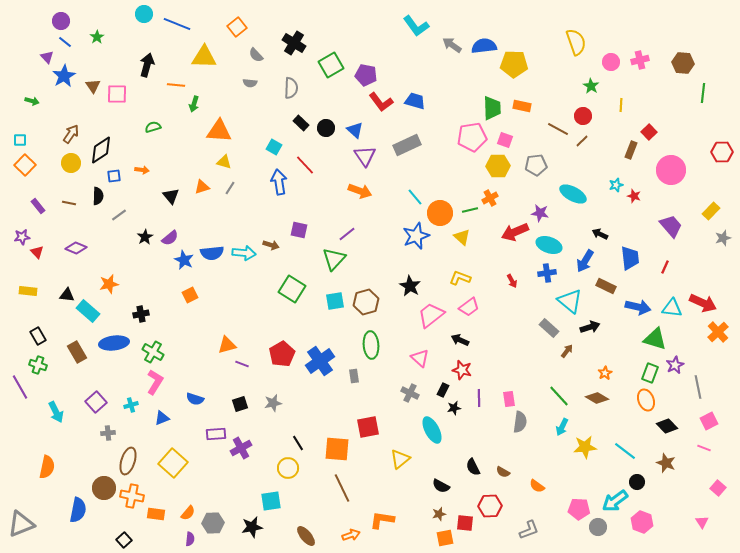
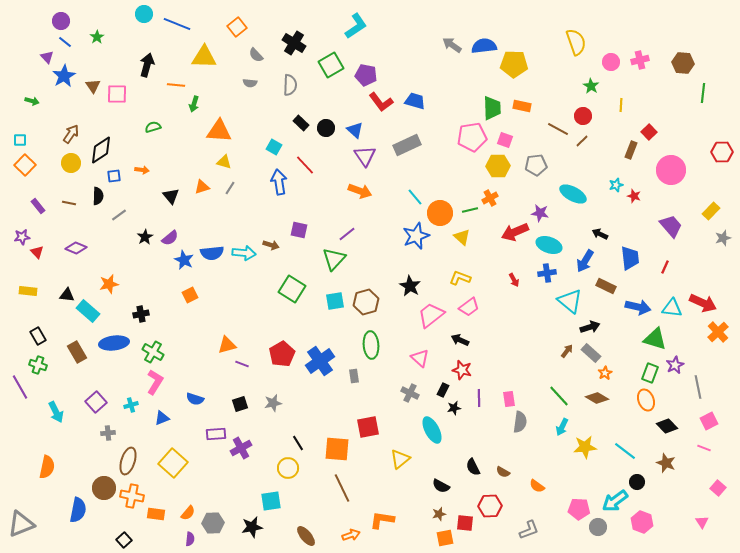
cyan L-shape at (416, 26): moved 60 px left; rotated 88 degrees counterclockwise
gray semicircle at (291, 88): moved 1 px left, 3 px up
red arrow at (512, 281): moved 2 px right, 1 px up
gray rectangle at (549, 328): moved 42 px right, 25 px down
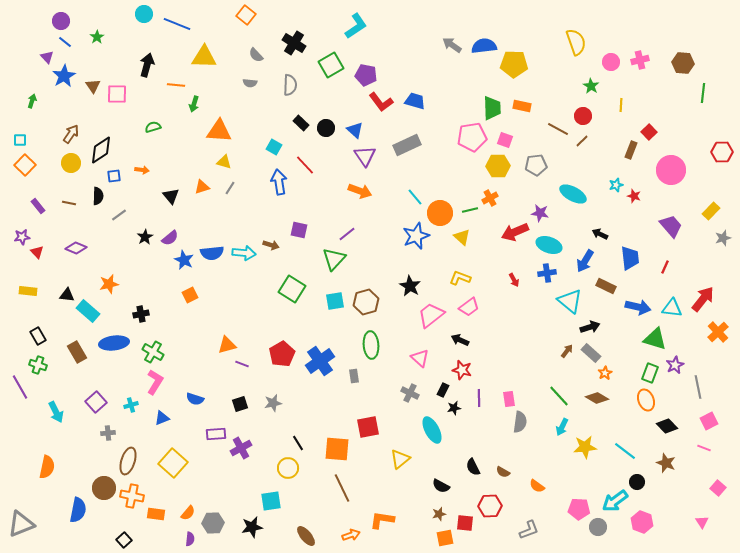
orange square at (237, 27): moved 9 px right, 12 px up; rotated 12 degrees counterclockwise
green arrow at (32, 101): rotated 88 degrees counterclockwise
red arrow at (703, 303): moved 4 px up; rotated 76 degrees counterclockwise
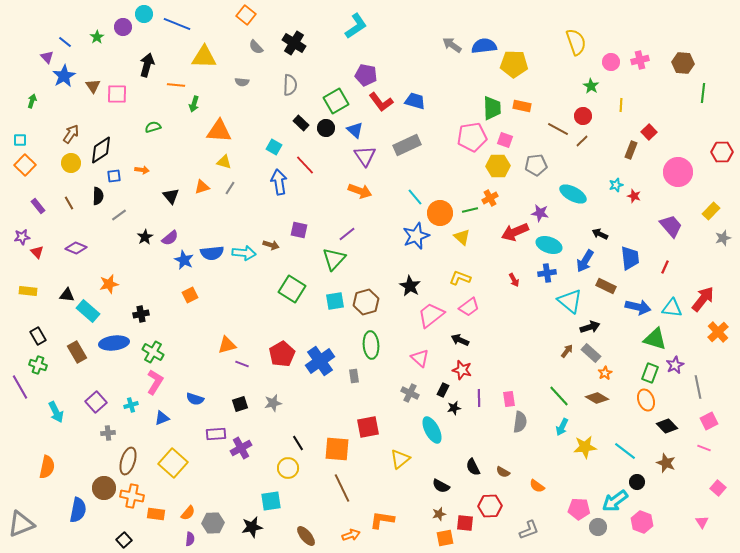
purple circle at (61, 21): moved 62 px right, 6 px down
gray semicircle at (256, 55): moved 8 px up
green square at (331, 65): moved 5 px right, 36 px down
gray semicircle at (250, 83): moved 8 px left, 1 px up
pink circle at (671, 170): moved 7 px right, 2 px down
brown line at (69, 203): rotated 48 degrees clockwise
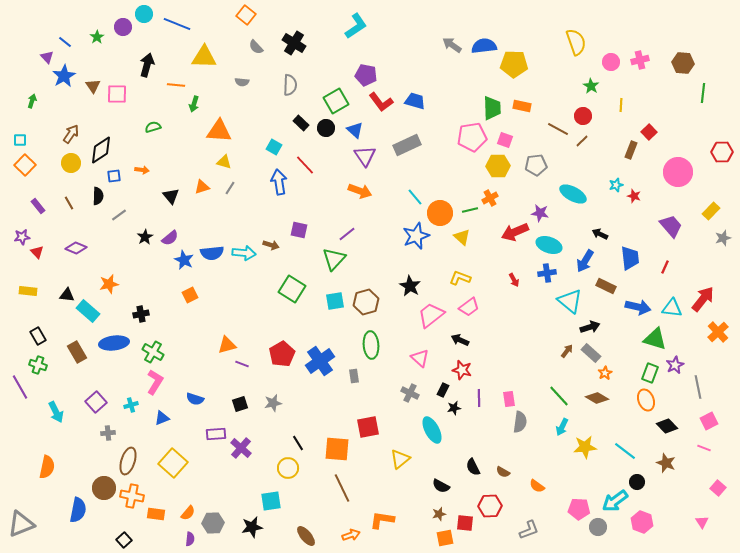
purple cross at (241, 448): rotated 20 degrees counterclockwise
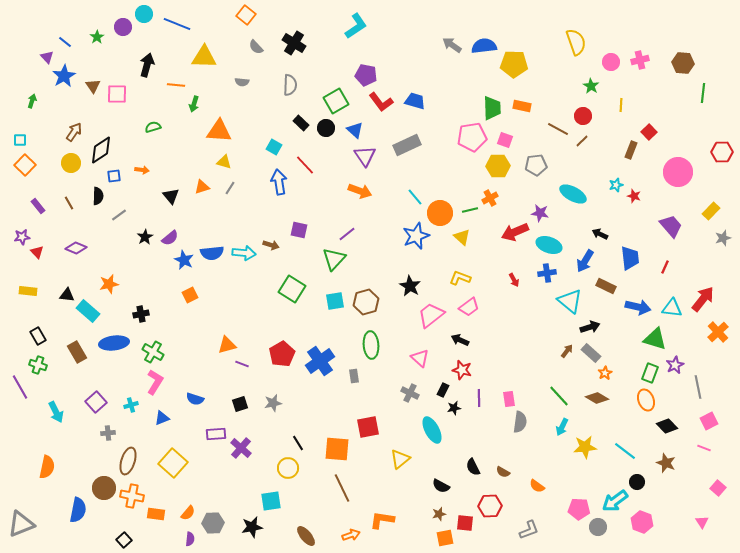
brown arrow at (71, 134): moved 3 px right, 2 px up
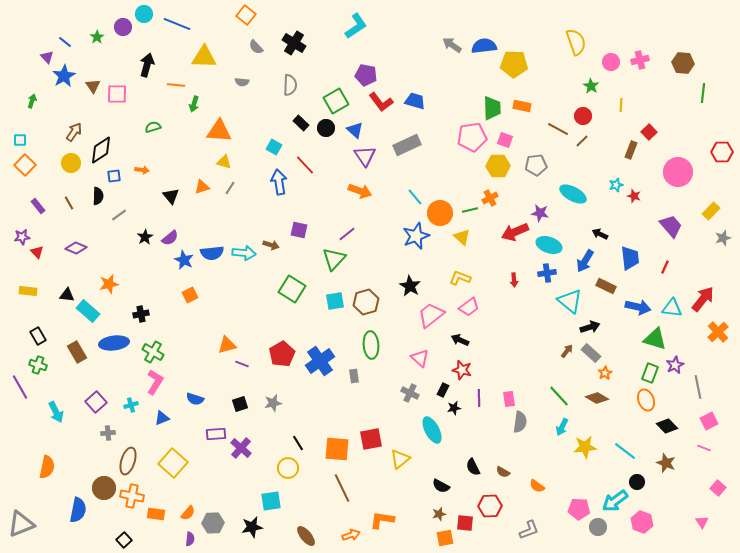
red arrow at (514, 280): rotated 24 degrees clockwise
red square at (368, 427): moved 3 px right, 12 px down
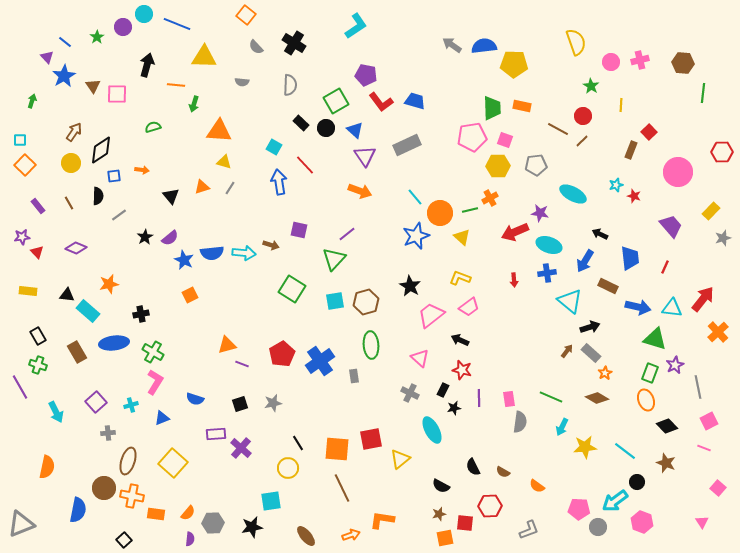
brown rectangle at (606, 286): moved 2 px right
green line at (559, 396): moved 8 px left, 1 px down; rotated 25 degrees counterclockwise
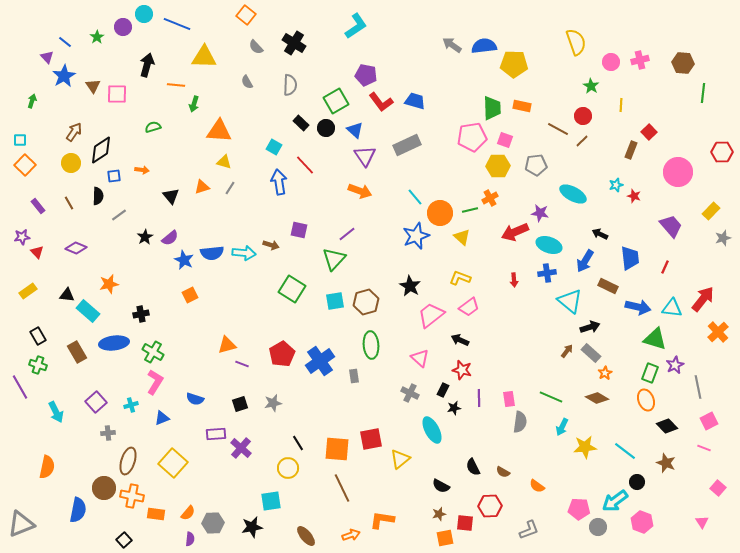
gray semicircle at (242, 82): moved 5 px right; rotated 56 degrees clockwise
yellow rectangle at (28, 291): rotated 42 degrees counterclockwise
